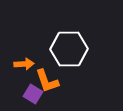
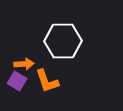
white hexagon: moved 6 px left, 8 px up
purple square: moved 16 px left, 13 px up
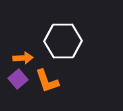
orange arrow: moved 1 px left, 6 px up
purple square: moved 1 px right, 2 px up; rotated 18 degrees clockwise
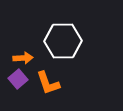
orange L-shape: moved 1 px right, 2 px down
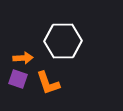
purple square: rotated 30 degrees counterclockwise
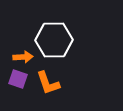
white hexagon: moved 9 px left, 1 px up
orange arrow: moved 1 px up
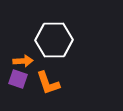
orange arrow: moved 4 px down
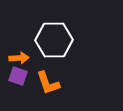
orange arrow: moved 4 px left, 3 px up
purple square: moved 3 px up
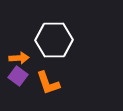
purple square: rotated 18 degrees clockwise
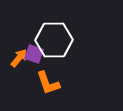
orange arrow: rotated 48 degrees counterclockwise
purple square: moved 16 px right, 22 px up; rotated 18 degrees counterclockwise
